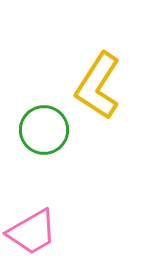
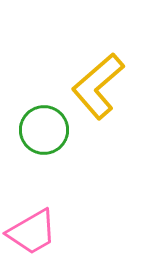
yellow L-shape: rotated 16 degrees clockwise
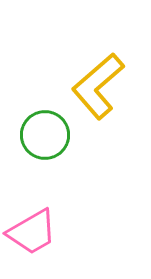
green circle: moved 1 px right, 5 px down
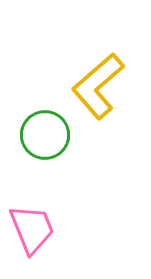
pink trapezoid: moved 3 px up; rotated 82 degrees counterclockwise
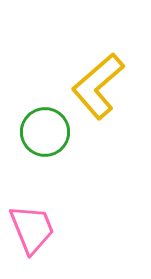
green circle: moved 3 px up
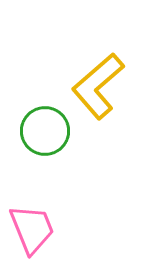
green circle: moved 1 px up
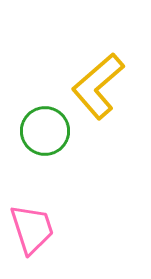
pink trapezoid: rotated 4 degrees clockwise
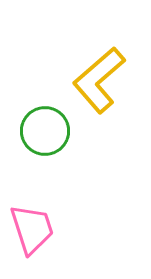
yellow L-shape: moved 1 px right, 6 px up
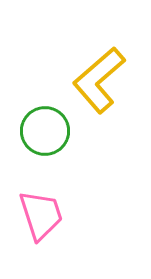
pink trapezoid: moved 9 px right, 14 px up
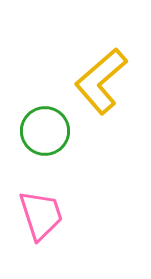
yellow L-shape: moved 2 px right, 1 px down
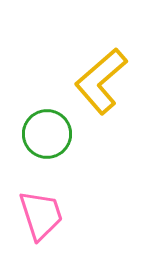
green circle: moved 2 px right, 3 px down
